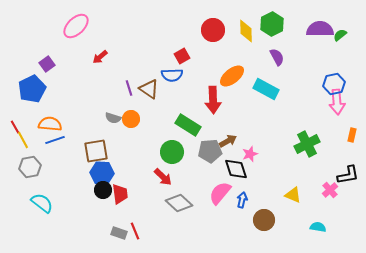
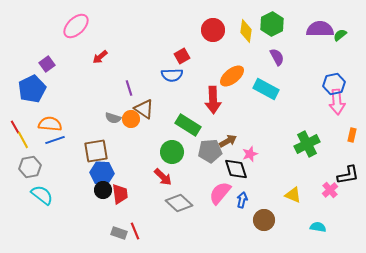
yellow diamond at (246, 31): rotated 10 degrees clockwise
brown triangle at (149, 89): moved 5 px left, 20 px down
cyan semicircle at (42, 203): moved 8 px up
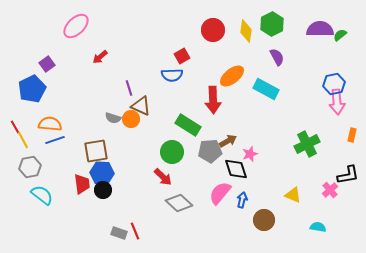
brown triangle at (144, 109): moved 3 px left, 3 px up; rotated 10 degrees counterclockwise
red trapezoid at (120, 194): moved 38 px left, 10 px up
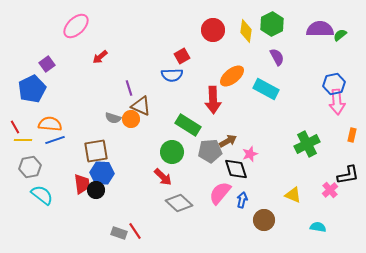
yellow line at (23, 140): rotated 60 degrees counterclockwise
black circle at (103, 190): moved 7 px left
red line at (135, 231): rotated 12 degrees counterclockwise
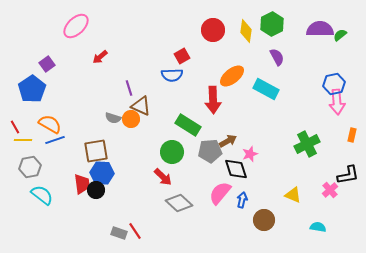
blue pentagon at (32, 89): rotated 8 degrees counterclockwise
orange semicircle at (50, 124): rotated 25 degrees clockwise
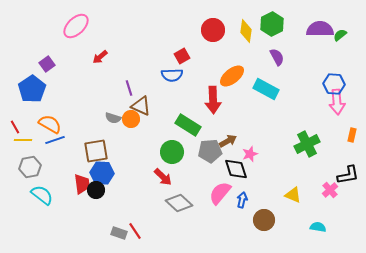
blue hexagon at (334, 84): rotated 15 degrees clockwise
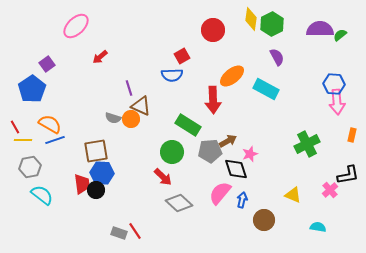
yellow diamond at (246, 31): moved 5 px right, 12 px up
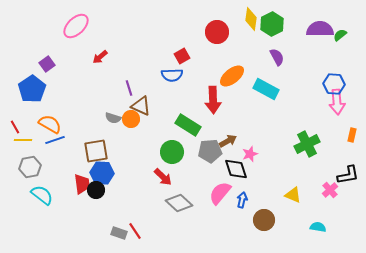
red circle at (213, 30): moved 4 px right, 2 px down
